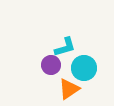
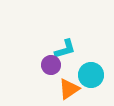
cyan L-shape: moved 2 px down
cyan circle: moved 7 px right, 7 px down
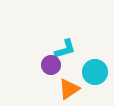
cyan circle: moved 4 px right, 3 px up
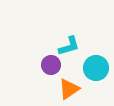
cyan L-shape: moved 4 px right, 3 px up
cyan circle: moved 1 px right, 4 px up
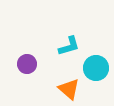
purple circle: moved 24 px left, 1 px up
orange triangle: rotated 45 degrees counterclockwise
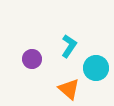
cyan L-shape: rotated 40 degrees counterclockwise
purple circle: moved 5 px right, 5 px up
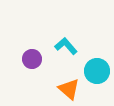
cyan L-shape: moved 3 px left; rotated 75 degrees counterclockwise
cyan circle: moved 1 px right, 3 px down
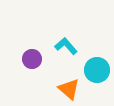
cyan circle: moved 1 px up
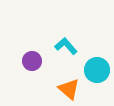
purple circle: moved 2 px down
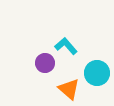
purple circle: moved 13 px right, 2 px down
cyan circle: moved 3 px down
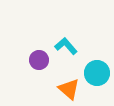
purple circle: moved 6 px left, 3 px up
